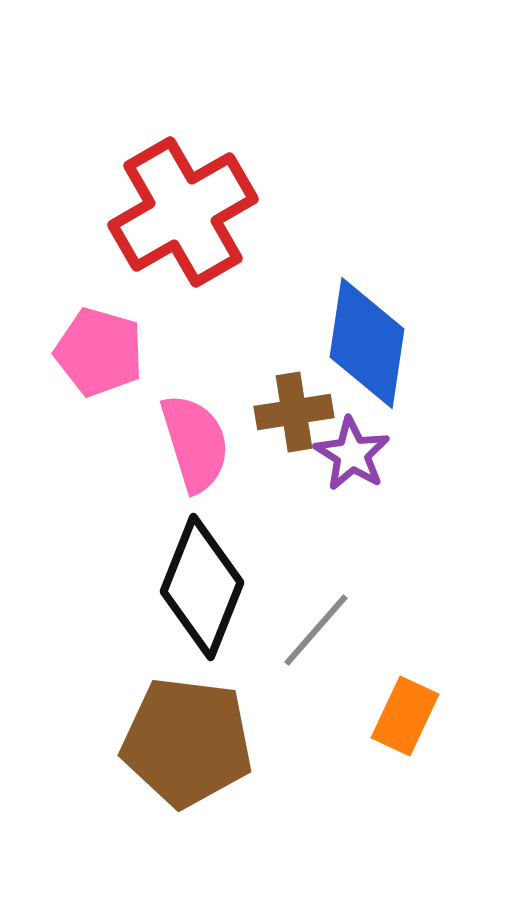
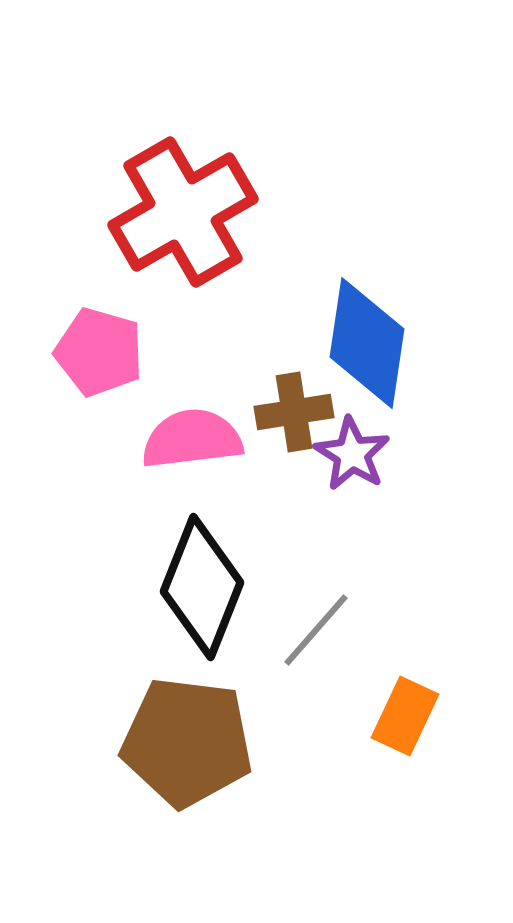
pink semicircle: moved 3 px left, 4 px up; rotated 80 degrees counterclockwise
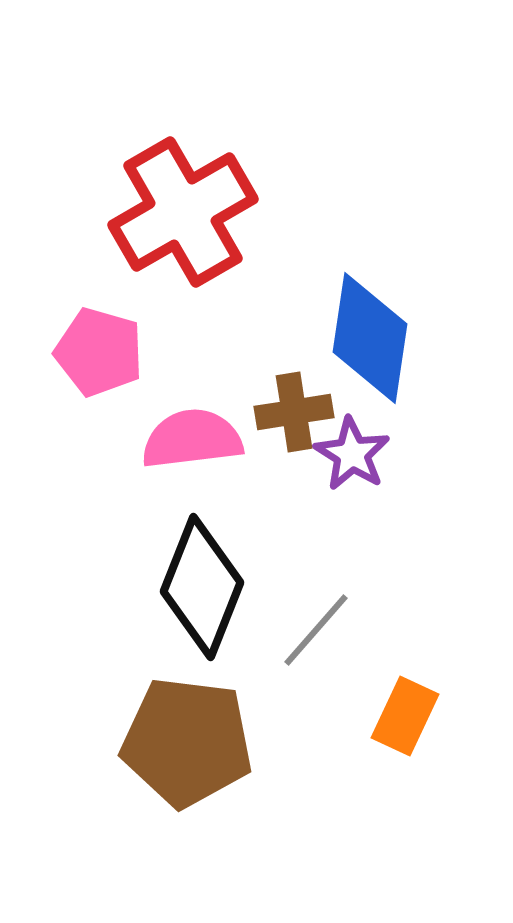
blue diamond: moved 3 px right, 5 px up
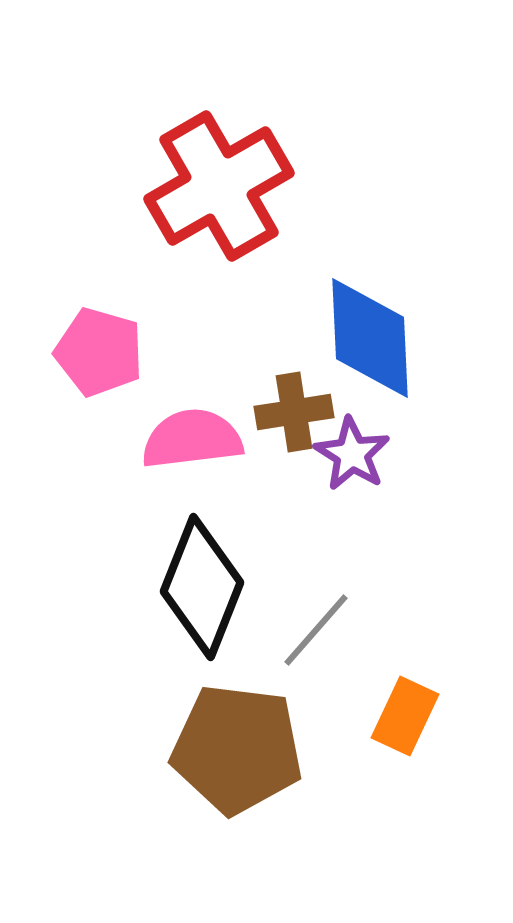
red cross: moved 36 px right, 26 px up
blue diamond: rotated 11 degrees counterclockwise
brown pentagon: moved 50 px right, 7 px down
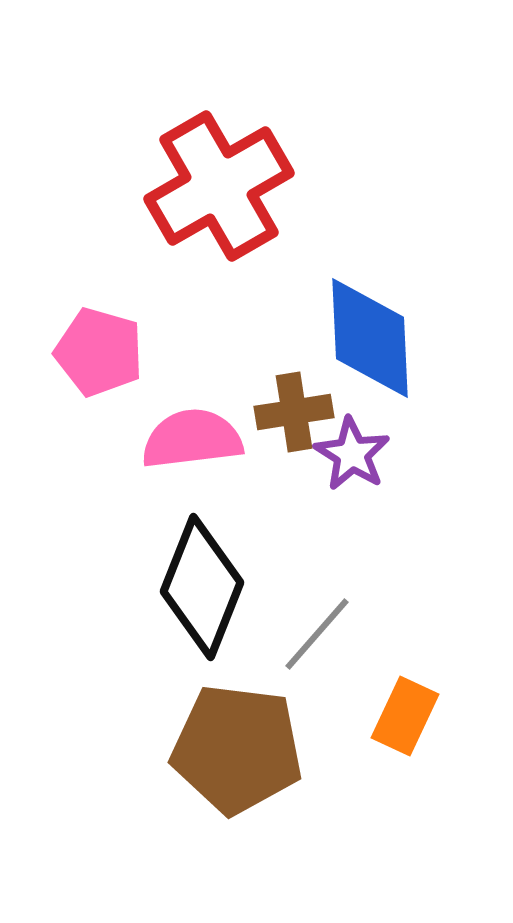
gray line: moved 1 px right, 4 px down
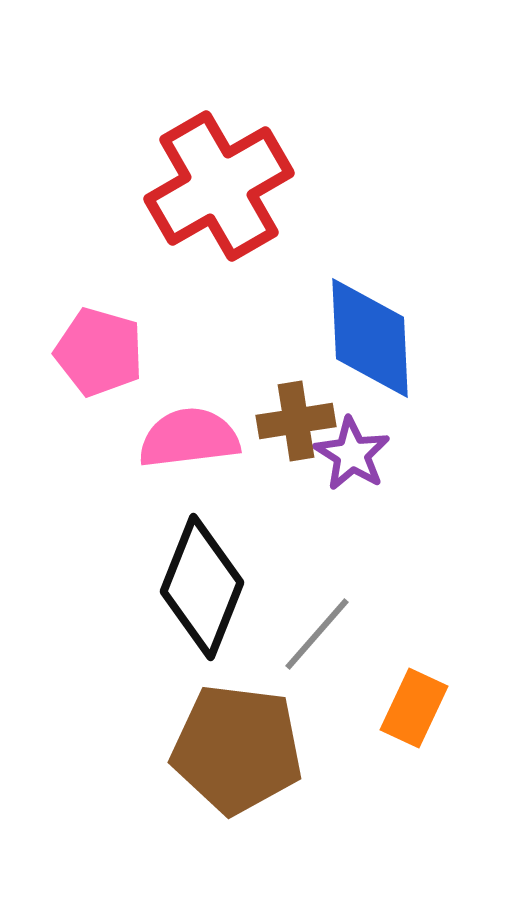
brown cross: moved 2 px right, 9 px down
pink semicircle: moved 3 px left, 1 px up
orange rectangle: moved 9 px right, 8 px up
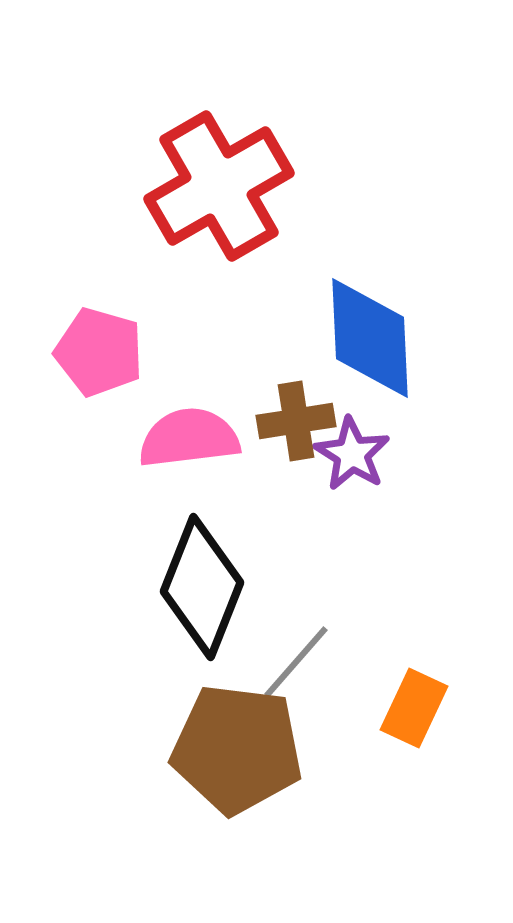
gray line: moved 21 px left, 28 px down
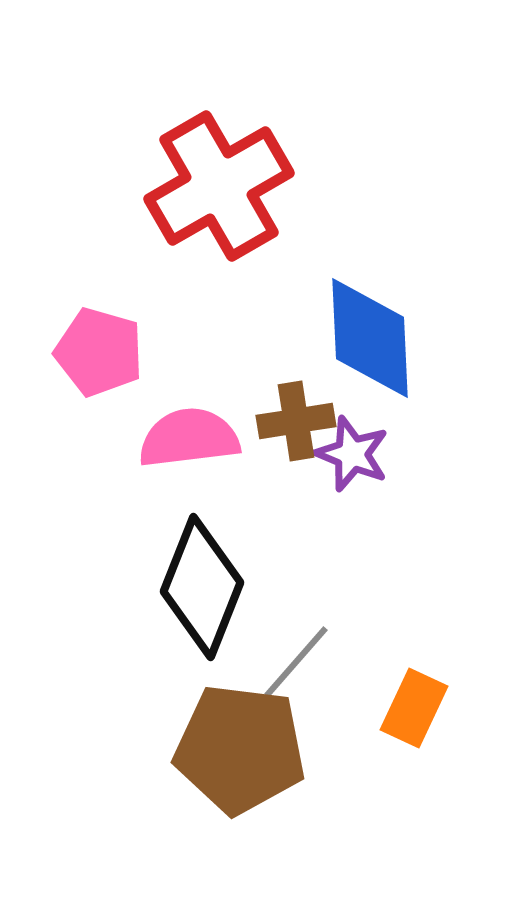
purple star: rotated 10 degrees counterclockwise
brown pentagon: moved 3 px right
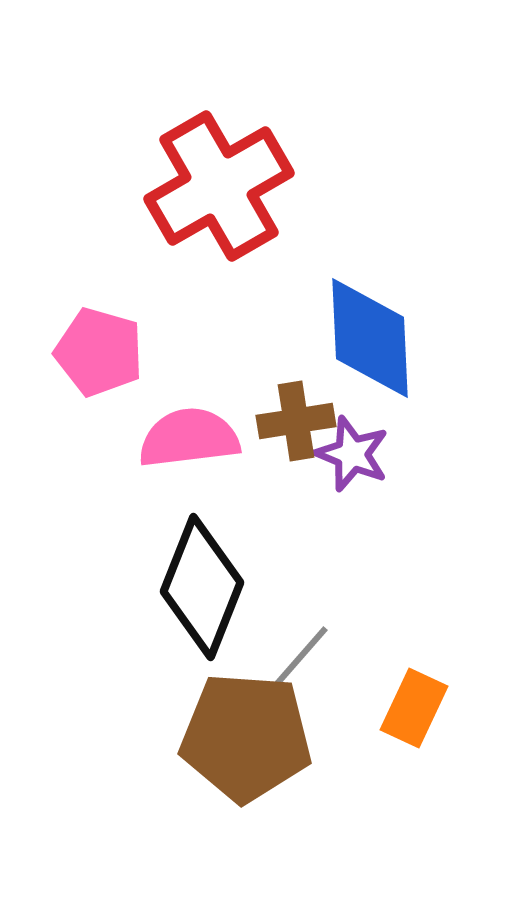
brown pentagon: moved 6 px right, 12 px up; rotated 3 degrees counterclockwise
